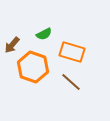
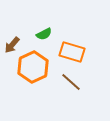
orange hexagon: rotated 16 degrees clockwise
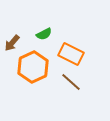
brown arrow: moved 2 px up
orange rectangle: moved 1 px left, 2 px down; rotated 10 degrees clockwise
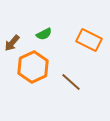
orange rectangle: moved 18 px right, 14 px up
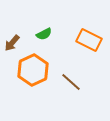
orange hexagon: moved 3 px down
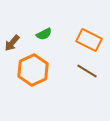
brown line: moved 16 px right, 11 px up; rotated 10 degrees counterclockwise
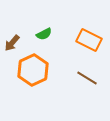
brown line: moved 7 px down
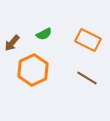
orange rectangle: moved 1 px left
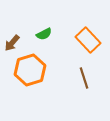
orange rectangle: rotated 20 degrees clockwise
orange hexagon: moved 3 px left; rotated 8 degrees clockwise
brown line: moved 3 px left; rotated 40 degrees clockwise
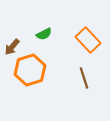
brown arrow: moved 4 px down
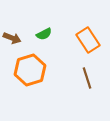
orange rectangle: rotated 10 degrees clockwise
brown arrow: moved 9 px up; rotated 108 degrees counterclockwise
brown line: moved 3 px right
